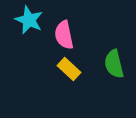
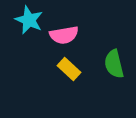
pink semicircle: rotated 88 degrees counterclockwise
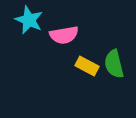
yellow rectangle: moved 18 px right, 3 px up; rotated 15 degrees counterclockwise
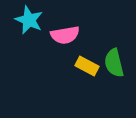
pink semicircle: moved 1 px right
green semicircle: moved 1 px up
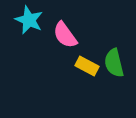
pink semicircle: rotated 64 degrees clockwise
